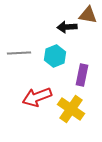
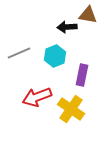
gray line: rotated 20 degrees counterclockwise
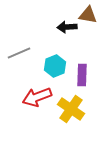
cyan hexagon: moved 10 px down
purple rectangle: rotated 10 degrees counterclockwise
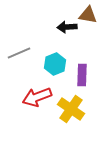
cyan hexagon: moved 2 px up
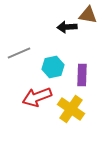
cyan hexagon: moved 2 px left, 3 px down; rotated 10 degrees clockwise
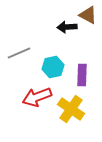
brown triangle: rotated 18 degrees clockwise
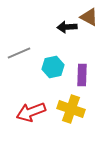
brown triangle: moved 1 px right, 2 px down
red arrow: moved 6 px left, 15 px down
yellow cross: rotated 16 degrees counterclockwise
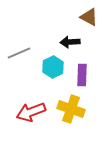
black arrow: moved 3 px right, 15 px down
cyan hexagon: rotated 15 degrees counterclockwise
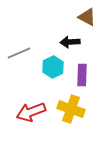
brown triangle: moved 2 px left
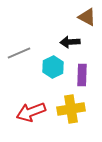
yellow cross: rotated 28 degrees counterclockwise
